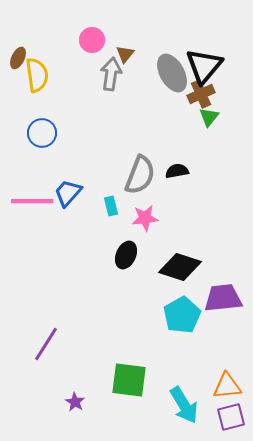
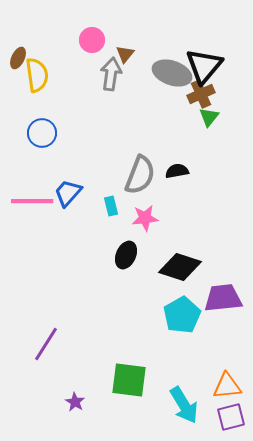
gray ellipse: rotated 42 degrees counterclockwise
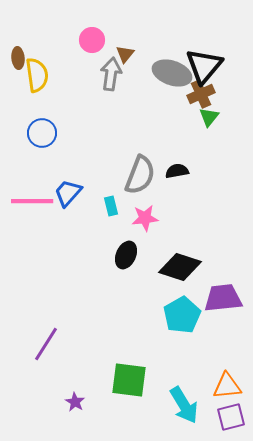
brown ellipse: rotated 30 degrees counterclockwise
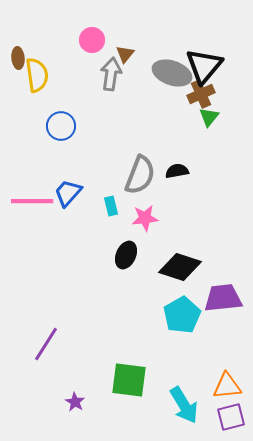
blue circle: moved 19 px right, 7 px up
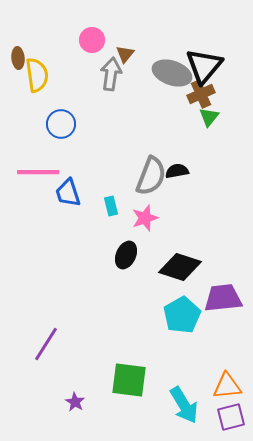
blue circle: moved 2 px up
gray semicircle: moved 11 px right, 1 px down
blue trapezoid: rotated 60 degrees counterclockwise
pink line: moved 6 px right, 29 px up
pink star: rotated 12 degrees counterclockwise
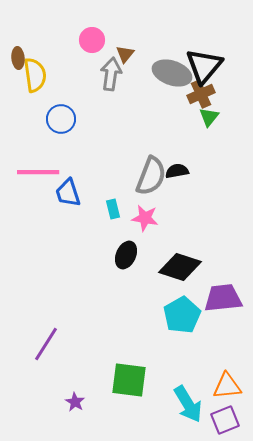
yellow semicircle: moved 2 px left
blue circle: moved 5 px up
cyan rectangle: moved 2 px right, 3 px down
pink star: rotated 28 degrees clockwise
cyan arrow: moved 4 px right, 1 px up
purple square: moved 6 px left, 3 px down; rotated 8 degrees counterclockwise
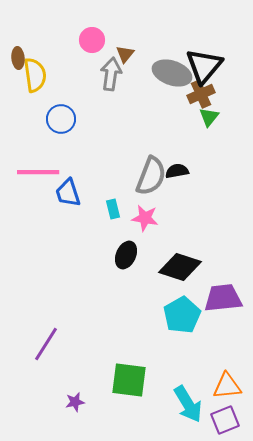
purple star: rotated 30 degrees clockwise
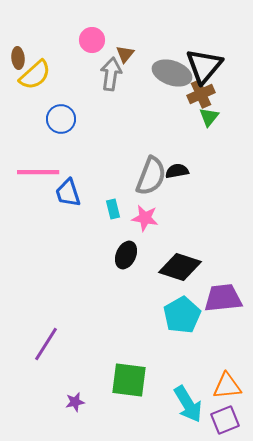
yellow semicircle: rotated 56 degrees clockwise
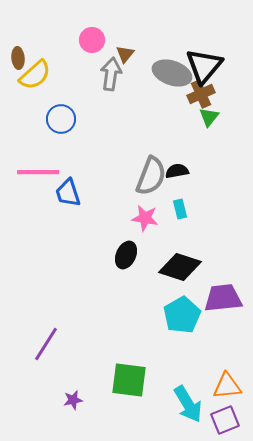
cyan rectangle: moved 67 px right
purple star: moved 2 px left, 2 px up
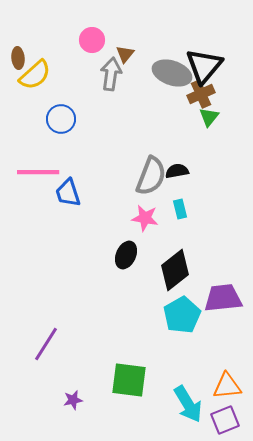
black diamond: moved 5 px left, 3 px down; rotated 57 degrees counterclockwise
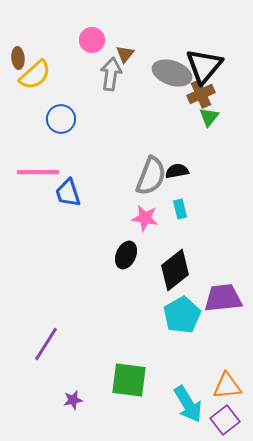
purple square: rotated 16 degrees counterclockwise
